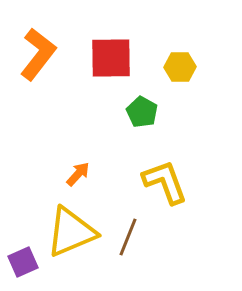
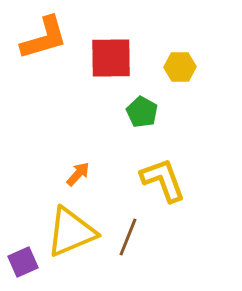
orange L-shape: moved 6 px right, 16 px up; rotated 36 degrees clockwise
yellow L-shape: moved 2 px left, 2 px up
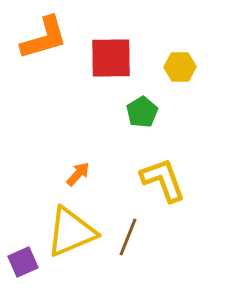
green pentagon: rotated 12 degrees clockwise
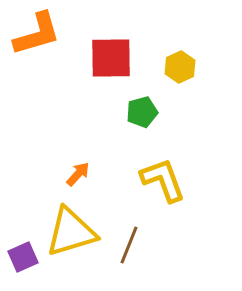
orange L-shape: moved 7 px left, 4 px up
yellow hexagon: rotated 24 degrees counterclockwise
green pentagon: rotated 16 degrees clockwise
yellow triangle: rotated 6 degrees clockwise
brown line: moved 1 px right, 8 px down
purple square: moved 5 px up
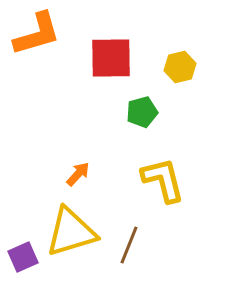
yellow hexagon: rotated 12 degrees clockwise
yellow L-shape: rotated 6 degrees clockwise
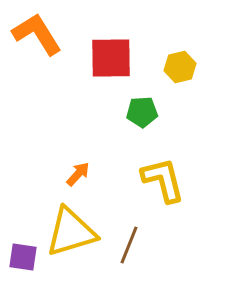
orange L-shape: rotated 106 degrees counterclockwise
green pentagon: rotated 12 degrees clockwise
purple square: rotated 32 degrees clockwise
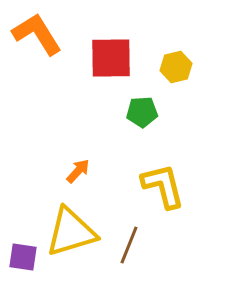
yellow hexagon: moved 4 px left
orange arrow: moved 3 px up
yellow L-shape: moved 6 px down
